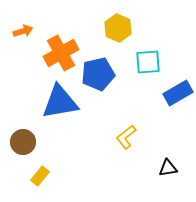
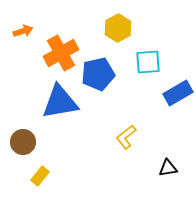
yellow hexagon: rotated 8 degrees clockwise
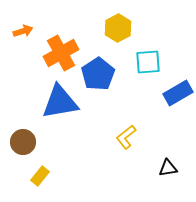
blue pentagon: rotated 20 degrees counterclockwise
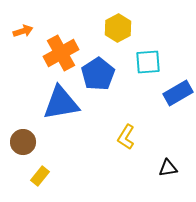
blue triangle: moved 1 px right, 1 px down
yellow L-shape: rotated 20 degrees counterclockwise
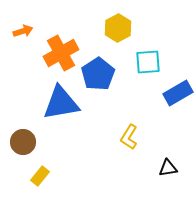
yellow L-shape: moved 3 px right
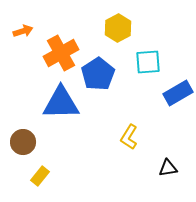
blue triangle: rotated 9 degrees clockwise
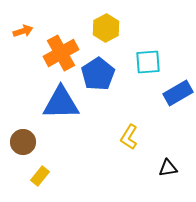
yellow hexagon: moved 12 px left
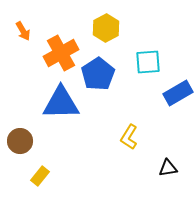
orange arrow: rotated 78 degrees clockwise
brown circle: moved 3 px left, 1 px up
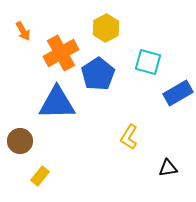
cyan square: rotated 20 degrees clockwise
blue triangle: moved 4 px left
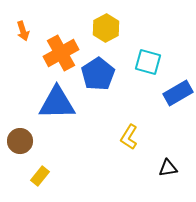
orange arrow: rotated 12 degrees clockwise
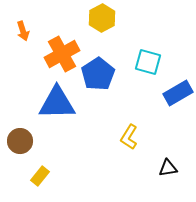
yellow hexagon: moved 4 px left, 10 px up
orange cross: moved 1 px right, 1 px down
